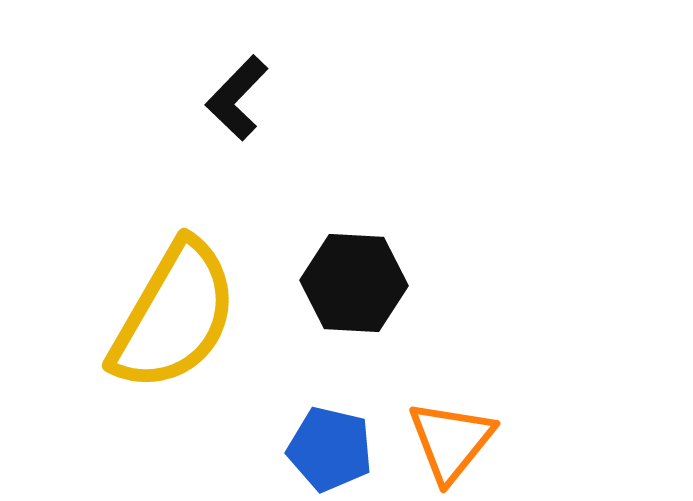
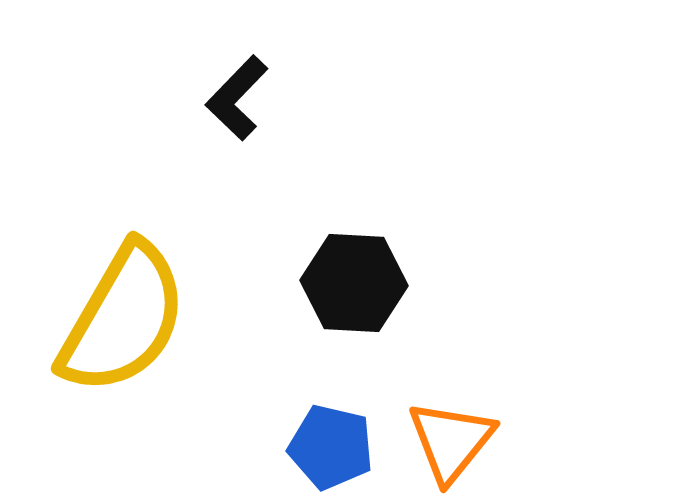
yellow semicircle: moved 51 px left, 3 px down
blue pentagon: moved 1 px right, 2 px up
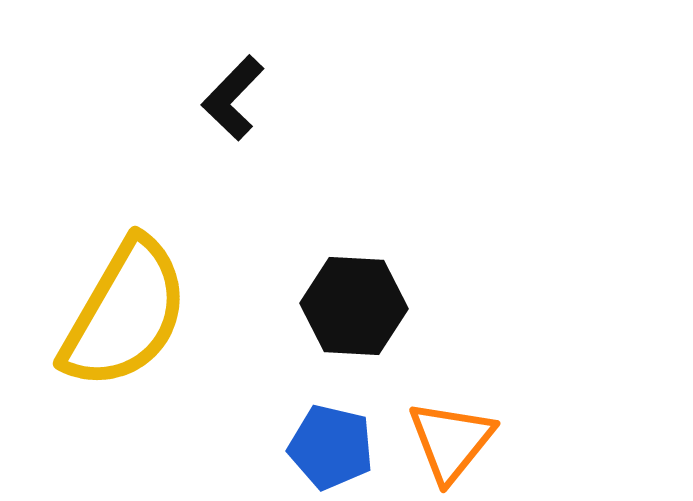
black L-shape: moved 4 px left
black hexagon: moved 23 px down
yellow semicircle: moved 2 px right, 5 px up
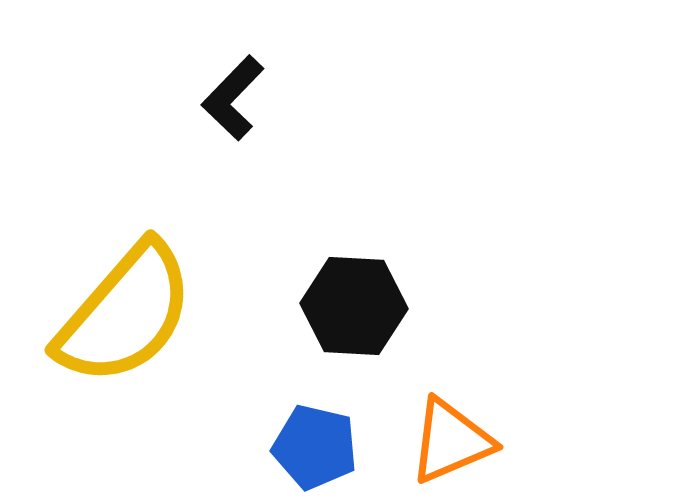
yellow semicircle: rotated 11 degrees clockwise
orange triangle: rotated 28 degrees clockwise
blue pentagon: moved 16 px left
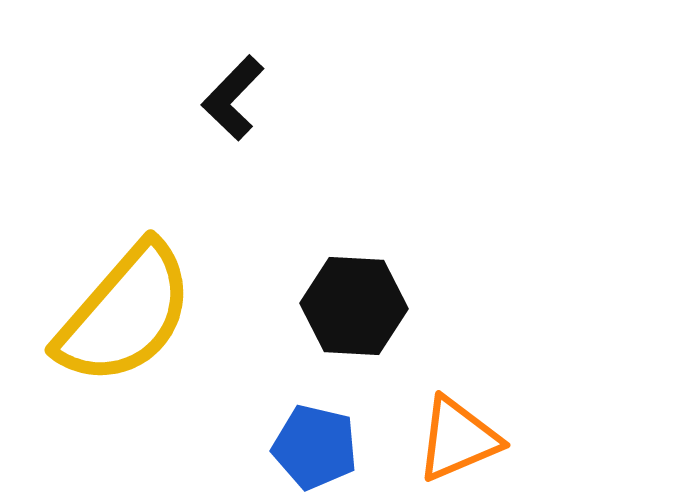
orange triangle: moved 7 px right, 2 px up
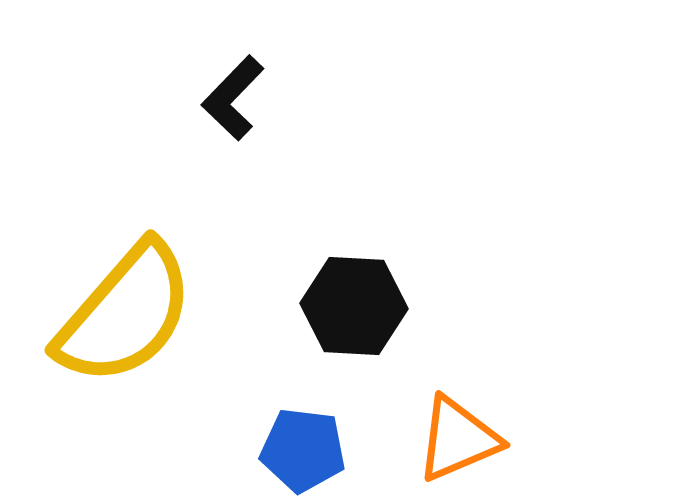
blue pentagon: moved 12 px left, 3 px down; rotated 6 degrees counterclockwise
